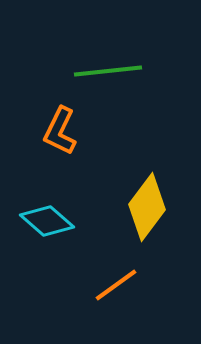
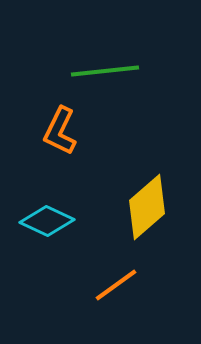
green line: moved 3 px left
yellow diamond: rotated 12 degrees clockwise
cyan diamond: rotated 16 degrees counterclockwise
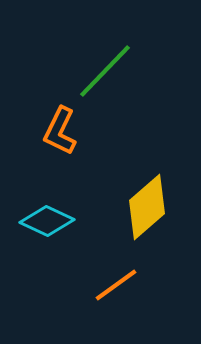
green line: rotated 40 degrees counterclockwise
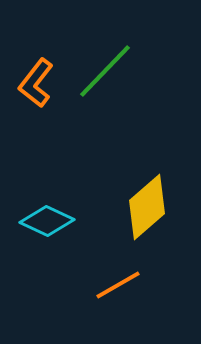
orange L-shape: moved 24 px left, 48 px up; rotated 12 degrees clockwise
orange line: moved 2 px right; rotated 6 degrees clockwise
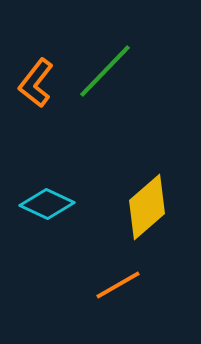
cyan diamond: moved 17 px up
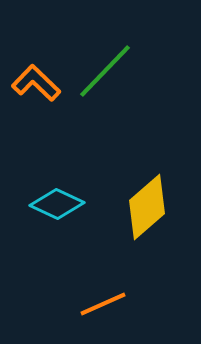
orange L-shape: rotated 96 degrees clockwise
cyan diamond: moved 10 px right
orange line: moved 15 px left, 19 px down; rotated 6 degrees clockwise
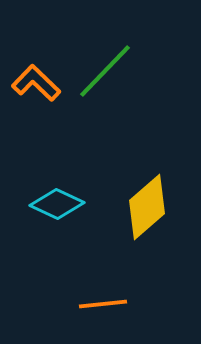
orange line: rotated 18 degrees clockwise
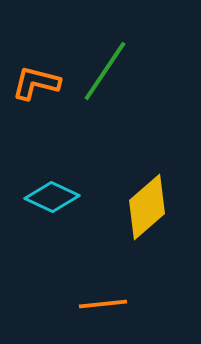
green line: rotated 10 degrees counterclockwise
orange L-shape: rotated 30 degrees counterclockwise
cyan diamond: moved 5 px left, 7 px up
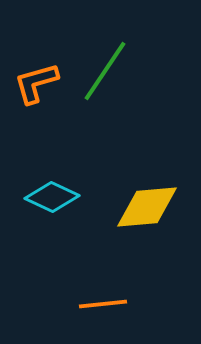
orange L-shape: rotated 30 degrees counterclockwise
yellow diamond: rotated 36 degrees clockwise
